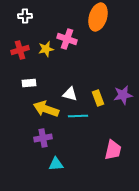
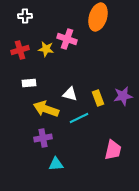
yellow star: rotated 21 degrees clockwise
purple star: moved 1 px down
cyan line: moved 1 px right, 2 px down; rotated 24 degrees counterclockwise
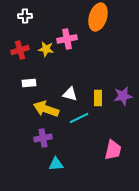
pink cross: rotated 30 degrees counterclockwise
yellow rectangle: rotated 21 degrees clockwise
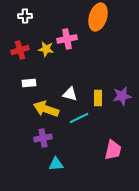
purple star: moved 1 px left
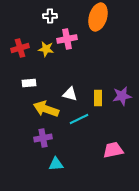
white cross: moved 25 px right
red cross: moved 2 px up
cyan line: moved 1 px down
pink trapezoid: rotated 115 degrees counterclockwise
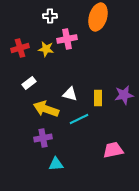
white rectangle: rotated 32 degrees counterclockwise
purple star: moved 2 px right, 1 px up
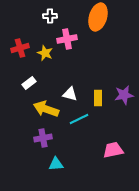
yellow star: moved 1 px left, 4 px down; rotated 14 degrees clockwise
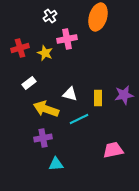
white cross: rotated 32 degrees counterclockwise
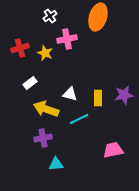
white rectangle: moved 1 px right
